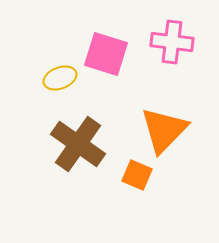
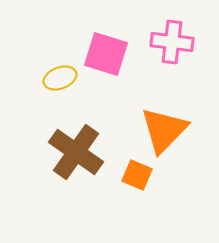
brown cross: moved 2 px left, 8 px down
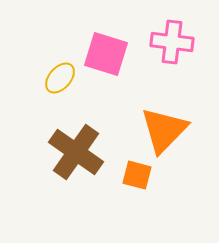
yellow ellipse: rotated 28 degrees counterclockwise
orange square: rotated 8 degrees counterclockwise
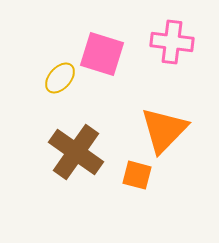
pink square: moved 4 px left
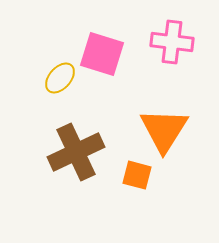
orange triangle: rotated 12 degrees counterclockwise
brown cross: rotated 30 degrees clockwise
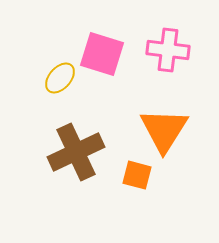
pink cross: moved 4 px left, 8 px down
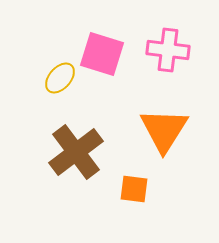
brown cross: rotated 12 degrees counterclockwise
orange square: moved 3 px left, 14 px down; rotated 8 degrees counterclockwise
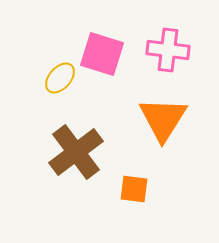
orange triangle: moved 1 px left, 11 px up
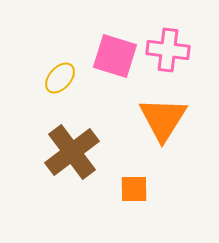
pink square: moved 13 px right, 2 px down
brown cross: moved 4 px left
orange square: rotated 8 degrees counterclockwise
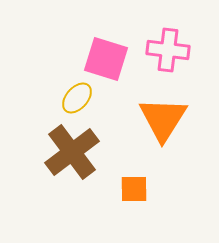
pink square: moved 9 px left, 3 px down
yellow ellipse: moved 17 px right, 20 px down
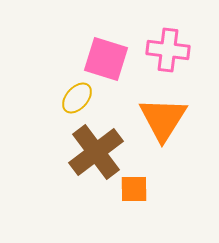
brown cross: moved 24 px right
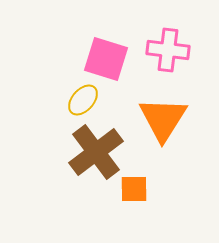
yellow ellipse: moved 6 px right, 2 px down
